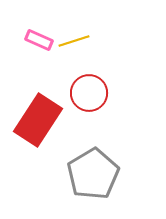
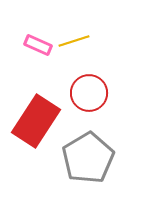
pink rectangle: moved 1 px left, 5 px down
red rectangle: moved 2 px left, 1 px down
gray pentagon: moved 5 px left, 16 px up
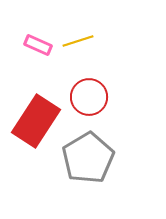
yellow line: moved 4 px right
red circle: moved 4 px down
